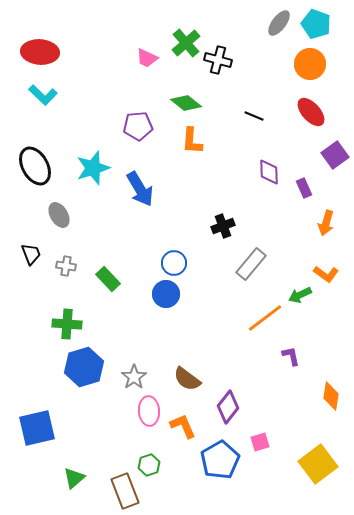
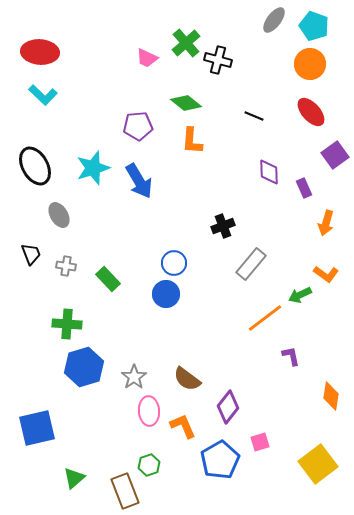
gray ellipse at (279, 23): moved 5 px left, 3 px up
cyan pentagon at (316, 24): moved 2 px left, 2 px down
blue arrow at (140, 189): moved 1 px left, 8 px up
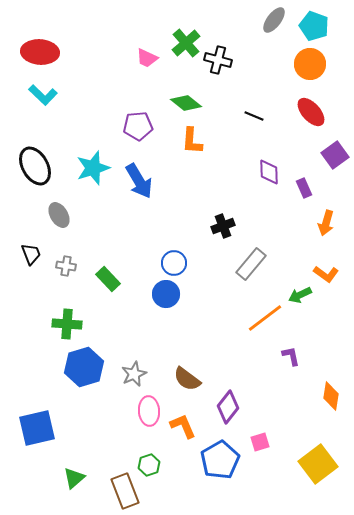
gray star at (134, 377): moved 3 px up; rotated 10 degrees clockwise
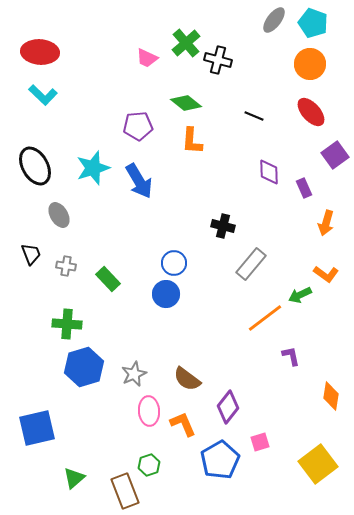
cyan pentagon at (314, 26): moved 1 px left, 3 px up
black cross at (223, 226): rotated 35 degrees clockwise
orange L-shape at (183, 426): moved 2 px up
